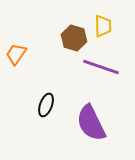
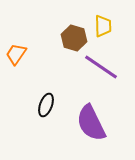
purple line: rotated 15 degrees clockwise
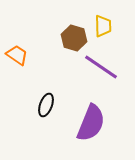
orange trapezoid: moved 1 px right, 1 px down; rotated 90 degrees clockwise
purple semicircle: rotated 132 degrees counterclockwise
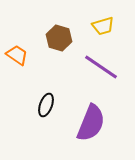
yellow trapezoid: rotated 75 degrees clockwise
brown hexagon: moved 15 px left
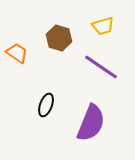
orange trapezoid: moved 2 px up
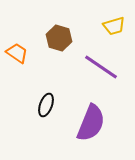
yellow trapezoid: moved 11 px right
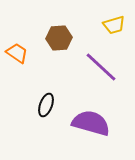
yellow trapezoid: moved 1 px up
brown hexagon: rotated 20 degrees counterclockwise
purple line: rotated 9 degrees clockwise
purple semicircle: rotated 96 degrees counterclockwise
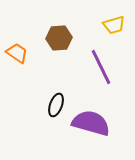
purple line: rotated 21 degrees clockwise
black ellipse: moved 10 px right
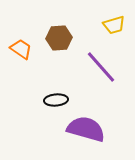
orange trapezoid: moved 4 px right, 4 px up
purple line: rotated 15 degrees counterclockwise
black ellipse: moved 5 px up; rotated 65 degrees clockwise
purple semicircle: moved 5 px left, 6 px down
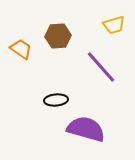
brown hexagon: moved 1 px left, 2 px up
